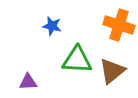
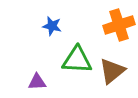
orange cross: rotated 36 degrees counterclockwise
purple triangle: moved 9 px right
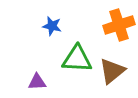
green triangle: moved 1 px up
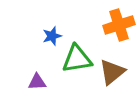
blue star: moved 10 px down; rotated 30 degrees counterclockwise
green triangle: rotated 12 degrees counterclockwise
brown triangle: moved 1 px down
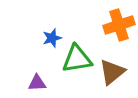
blue star: moved 2 px down
purple triangle: moved 1 px down
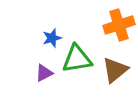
brown triangle: moved 3 px right, 2 px up
purple triangle: moved 7 px right, 10 px up; rotated 24 degrees counterclockwise
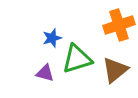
green triangle: rotated 8 degrees counterclockwise
purple triangle: moved 1 px right; rotated 42 degrees clockwise
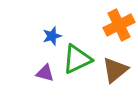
orange cross: rotated 8 degrees counterclockwise
blue star: moved 2 px up
green triangle: rotated 8 degrees counterclockwise
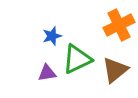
purple triangle: moved 2 px right; rotated 24 degrees counterclockwise
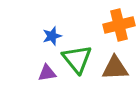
orange cross: rotated 12 degrees clockwise
green triangle: rotated 44 degrees counterclockwise
brown triangle: moved 2 px up; rotated 36 degrees clockwise
